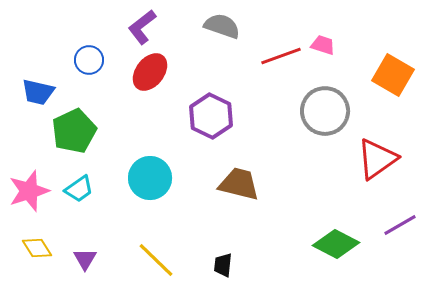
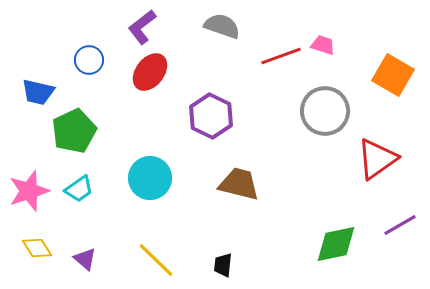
green diamond: rotated 39 degrees counterclockwise
purple triangle: rotated 20 degrees counterclockwise
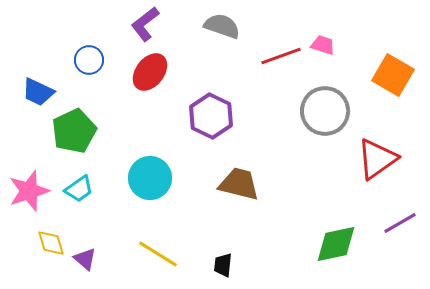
purple L-shape: moved 3 px right, 3 px up
blue trapezoid: rotated 12 degrees clockwise
purple line: moved 2 px up
yellow diamond: moved 14 px right, 5 px up; rotated 16 degrees clockwise
yellow line: moved 2 px right, 6 px up; rotated 12 degrees counterclockwise
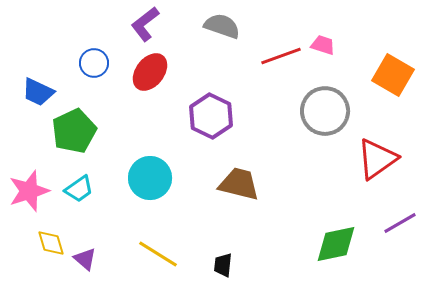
blue circle: moved 5 px right, 3 px down
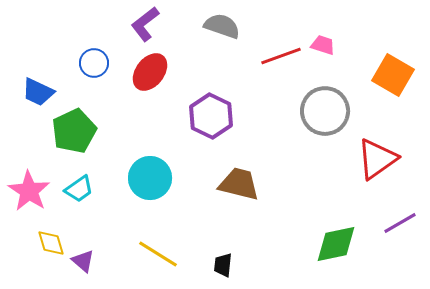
pink star: rotated 21 degrees counterclockwise
purple triangle: moved 2 px left, 2 px down
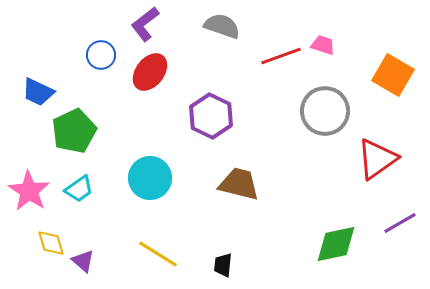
blue circle: moved 7 px right, 8 px up
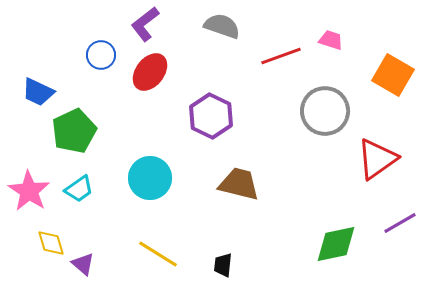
pink trapezoid: moved 8 px right, 5 px up
purple triangle: moved 3 px down
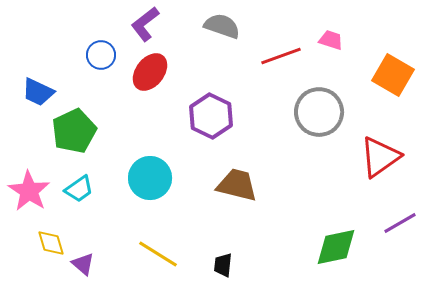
gray circle: moved 6 px left, 1 px down
red triangle: moved 3 px right, 2 px up
brown trapezoid: moved 2 px left, 1 px down
green diamond: moved 3 px down
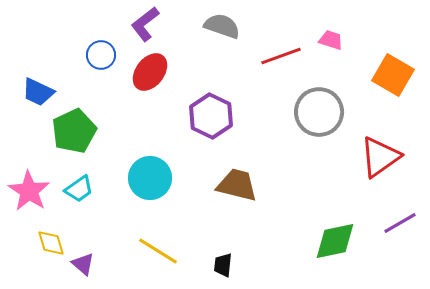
green diamond: moved 1 px left, 6 px up
yellow line: moved 3 px up
